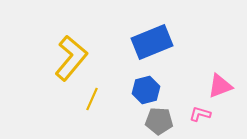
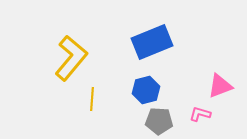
yellow line: rotated 20 degrees counterclockwise
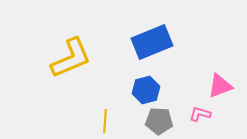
yellow L-shape: rotated 27 degrees clockwise
yellow line: moved 13 px right, 22 px down
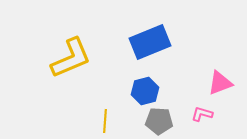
blue rectangle: moved 2 px left
pink triangle: moved 3 px up
blue hexagon: moved 1 px left, 1 px down
pink L-shape: moved 2 px right
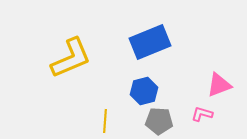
pink triangle: moved 1 px left, 2 px down
blue hexagon: moved 1 px left
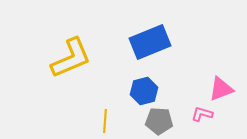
pink triangle: moved 2 px right, 4 px down
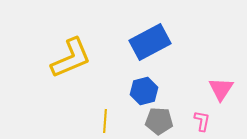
blue rectangle: rotated 6 degrees counterclockwise
pink triangle: rotated 36 degrees counterclockwise
pink L-shape: moved 7 px down; rotated 85 degrees clockwise
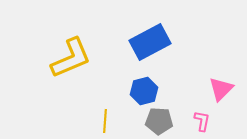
pink triangle: rotated 12 degrees clockwise
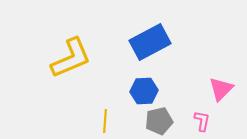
blue hexagon: rotated 12 degrees clockwise
gray pentagon: rotated 16 degrees counterclockwise
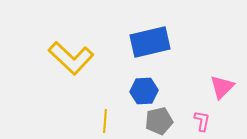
blue rectangle: rotated 15 degrees clockwise
yellow L-shape: rotated 66 degrees clockwise
pink triangle: moved 1 px right, 2 px up
